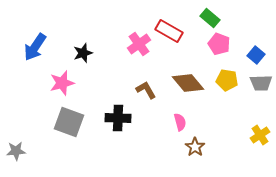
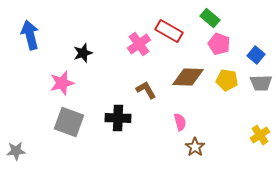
blue arrow: moved 5 px left, 12 px up; rotated 132 degrees clockwise
brown diamond: moved 6 px up; rotated 48 degrees counterclockwise
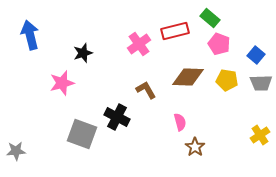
red rectangle: moved 6 px right; rotated 44 degrees counterclockwise
black cross: moved 1 px left, 1 px up; rotated 25 degrees clockwise
gray square: moved 13 px right, 12 px down
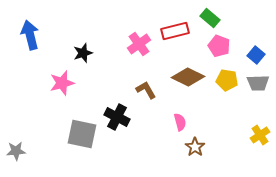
pink pentagon: moved 2 px down
brown diamond: rotated 24 degrees clockwise
gray trapezoid: moved 3 px left
gray square: rotated 8 degrees counterclockwise
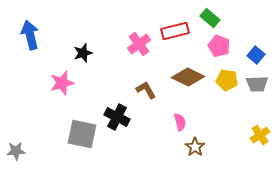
gray trapezoid: moved 1 px left, 1 px down
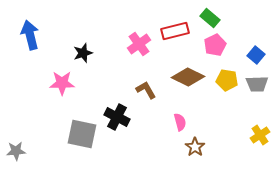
pink pentagon: moved 4 px left, 1 px up; rotated 25 degrees clockwise
pink star: rotated 15 degrees clockwise
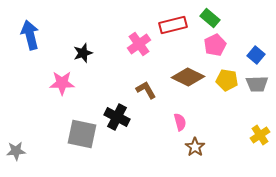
red rectangle: moved 2 px left, 6 px up
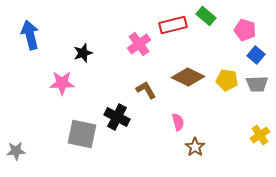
green rectangle: moved 4 px left, 2 px up
pink pentagon: moved 30 px right, 15 px up; rotated 30 degrees counterclockwise
pink semicircle: moved 2 px left
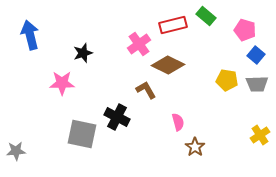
brown diamond: moved 20 px left, 12 px up
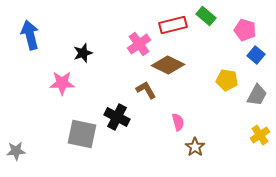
gray trapezoid: moved 11 px down; rotated 60 degrees counterclockwise
